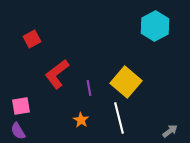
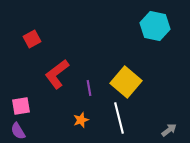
cyan hexagon: rotated 20 degrees counterclockwise
orange star: rotated 21 degrees clockwise
gray arrow: moved 1 px left, 1 px up
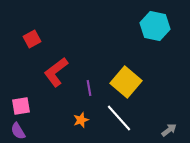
red L-shape: moved 1 px left, 2 px up
white line: rotated 28 degrees counterclockwise
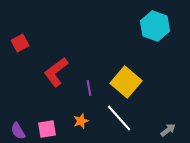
cyan hexagon: rotated 8 degrees clockwise
red square: moved 12 px left, 4 px down
pink square: moved 26 px right, 23 px down
orange star: moved 1 px down
gray arrow: moved 1 px left
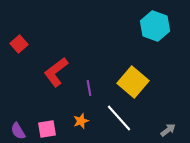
red square: moved 1 px left, 1 px down; rotated 12 degrees counterclockwise
yellow square: moved 7 px right
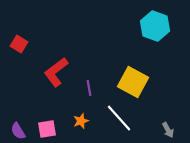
red square: rotated 18 degrees counterclockwise
yellow square: rotated 12 degrees counterclockwise
gray arrow: rotated 98 degrees clockwise
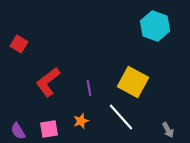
red L-shape: moved 8 px left, 10 px down
white line: moved 2 px right, 1 px up
pink square: moved 2 px right
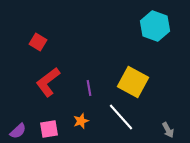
red square: moved 19 px right, 2 px up
purple semicircle: rotated 102 degrees counterclockwise
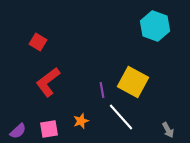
purple line: moved 13 px right, 2 px down
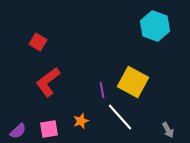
white line: moved 1 px left
